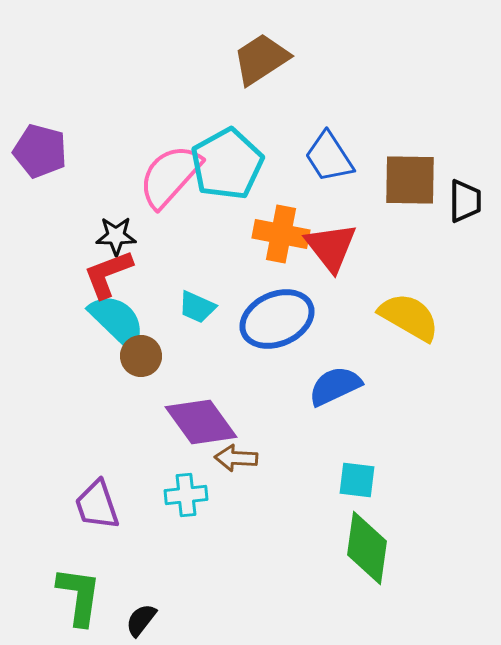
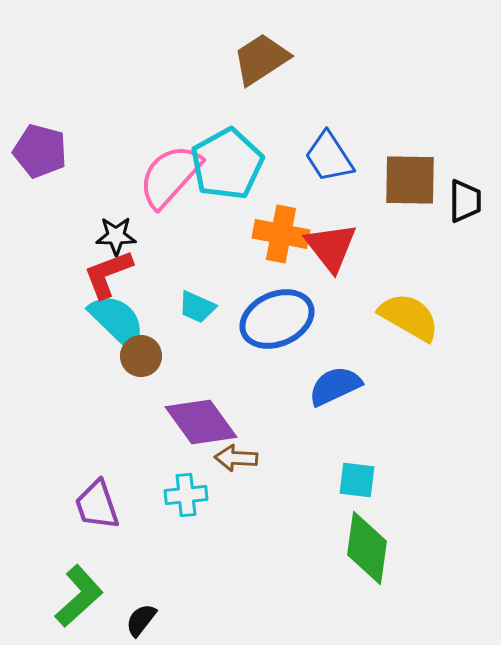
green L-shape: rotated 40 degrees clockwise
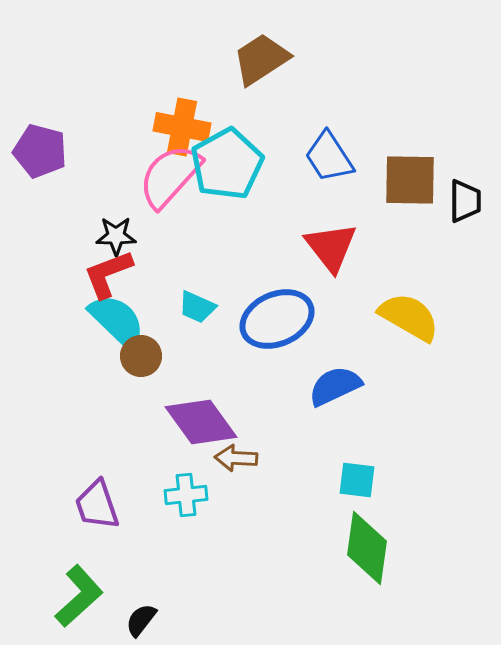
orange cross: moved 99 px left, 107 px up
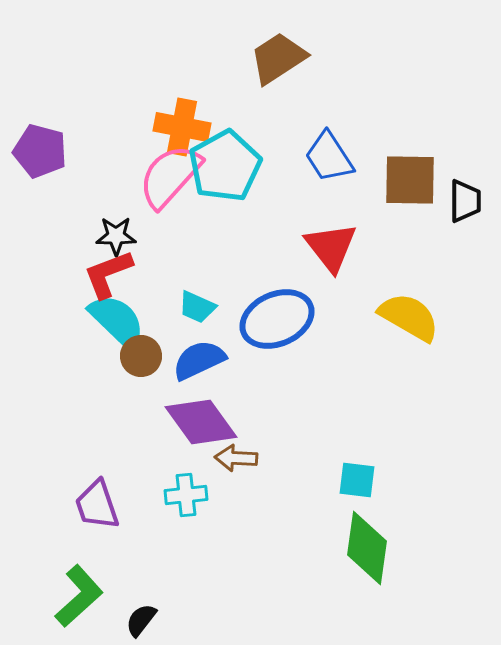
brown trapezoid: moved 17 px right, 1 px up
cyan pentagon: moved 2 px left, 2 px down
blue semicircle: moved 136 px left, 26 px up
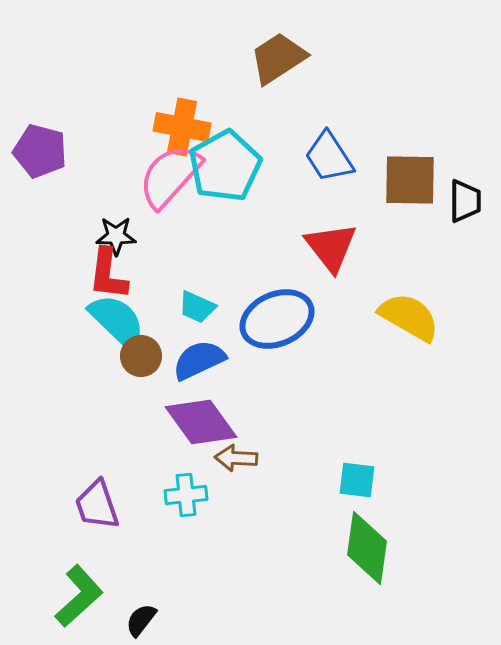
red L-shape: rotated 62 degrees counterclockwise
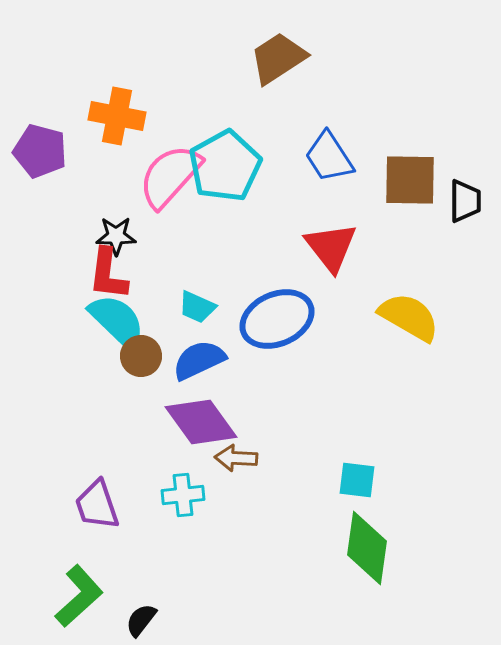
orange cross: moved 65 px left, 11 px up
cyan cross: moved 3 px left
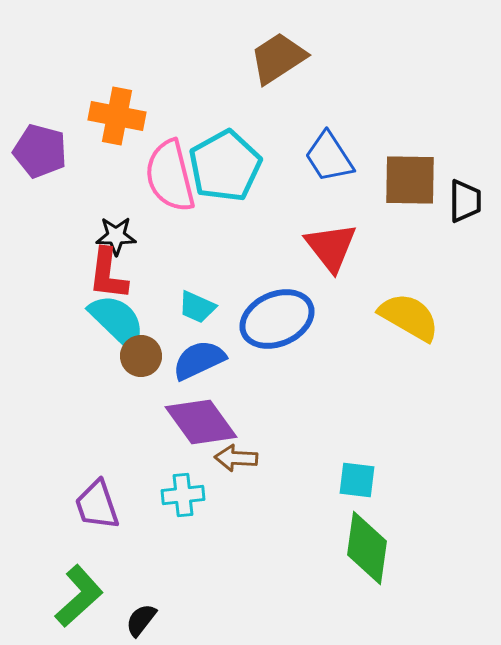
pink semicircle: rotated 56 degrees counterclockwise
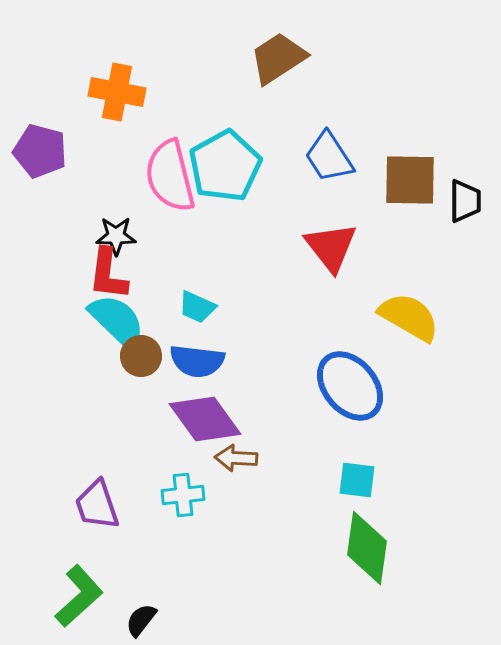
orange cross: moved 24 px up
blue ellipse: moved 73 px right, 67 px down; rotated 74 degrees clockwise
blue semicircle: moved 2 px left, 1 px down; rotated 148 degrees counterclockwise
purple diamond: moved 4 px right, 3 px up
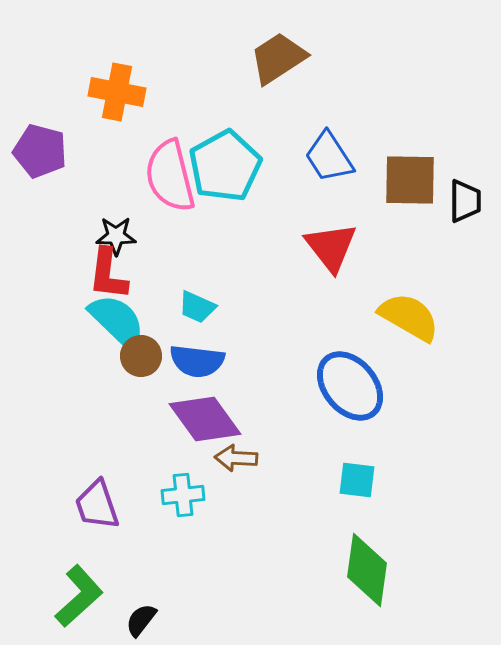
green diamond: moved 22 px down
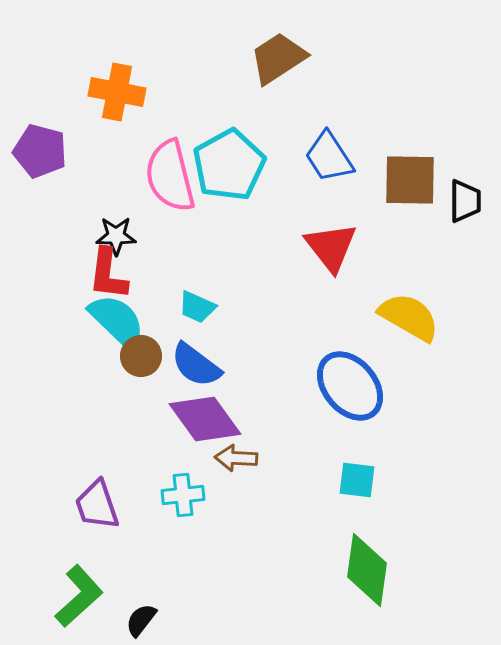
cyan pentagon: moved 4 px right, 1 px up
blue semicircle: moved 1 px left, 4 px down; rotated 30 degrees clockwise
